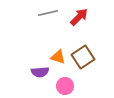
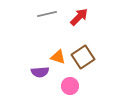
gray line: moved 1 px left, 1 px down
pink circle: moved 5 px right
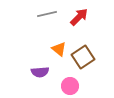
orange triangle: moved 1 px right, 8 px up; rotated 21 degrees clockwise
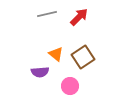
orange triangle: moved 3 px left, 5 px down
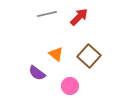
brown square: moved 6 px right, 1 px up; rotated 15 degrees counterclockwise
purple semicircle: moved 3 px left, 1 px down; rotated 42 degrees clockwise
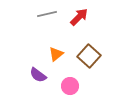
orange triangle: rotated 42 degrees clockwise
purple semicircle: moved 1 px right, 2 px down
